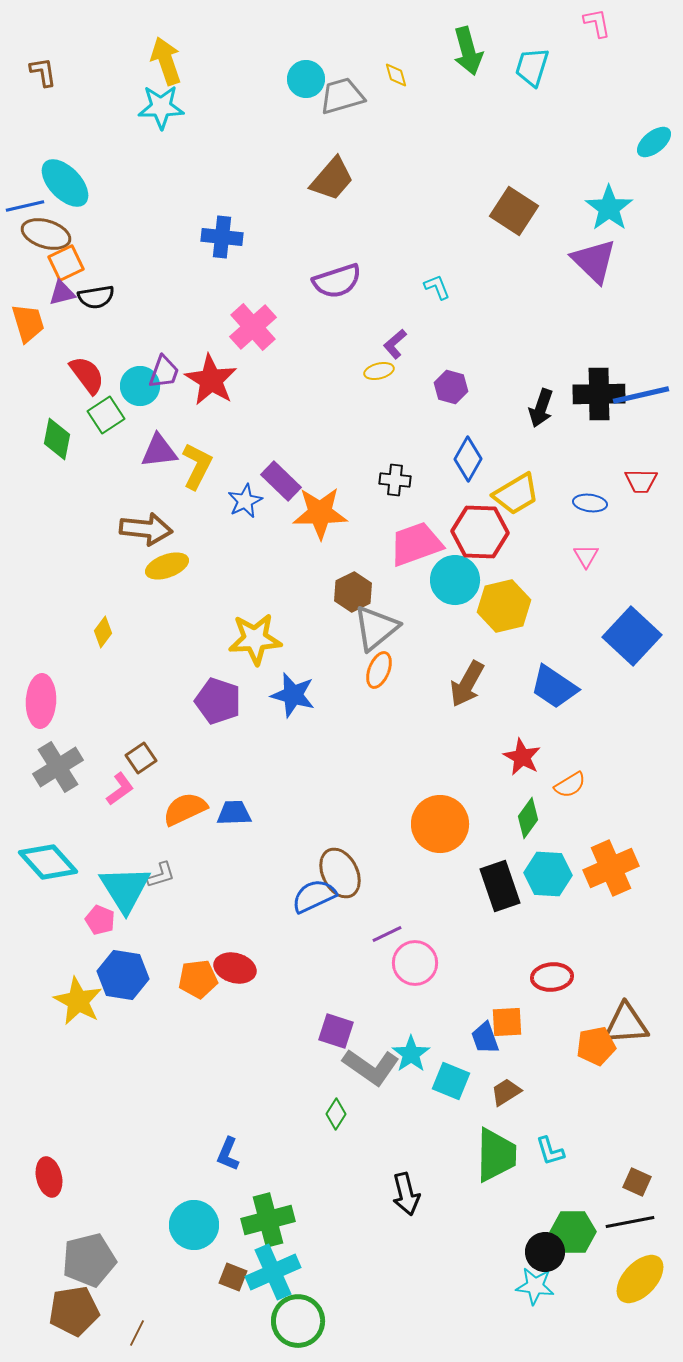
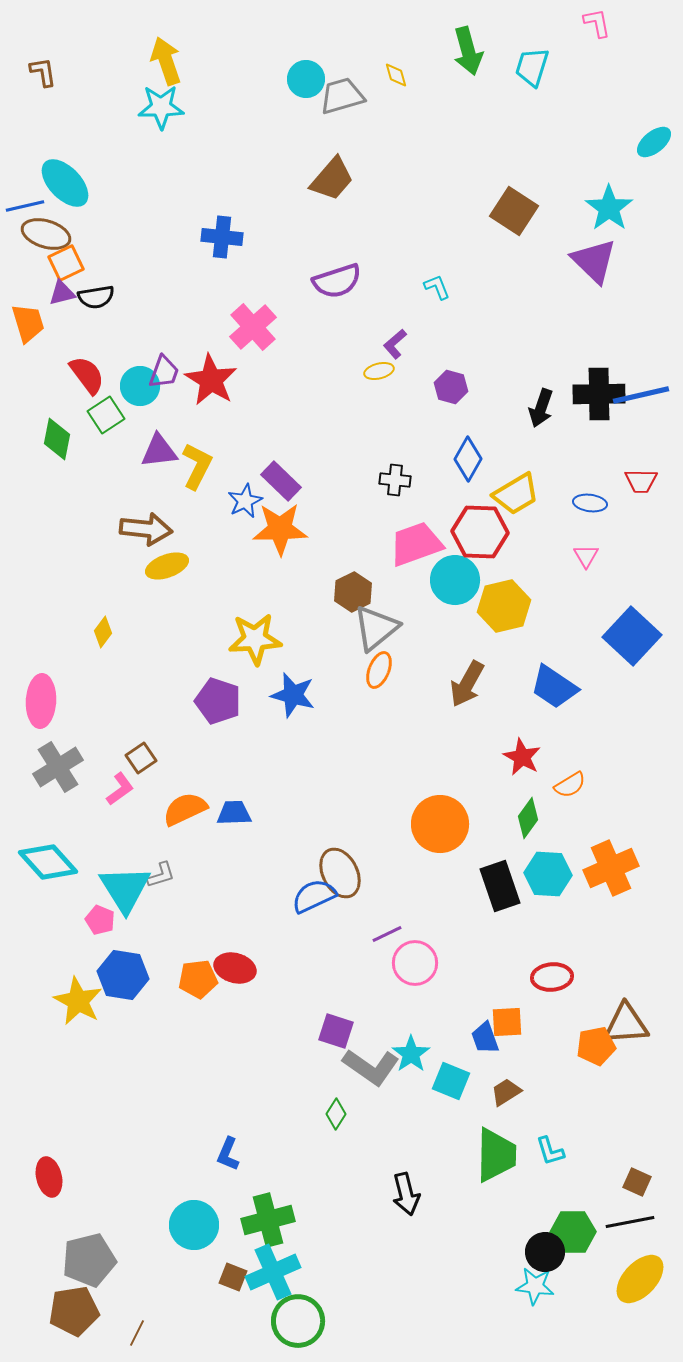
orange star at (320, 513): moved 40 px left, 16 px down
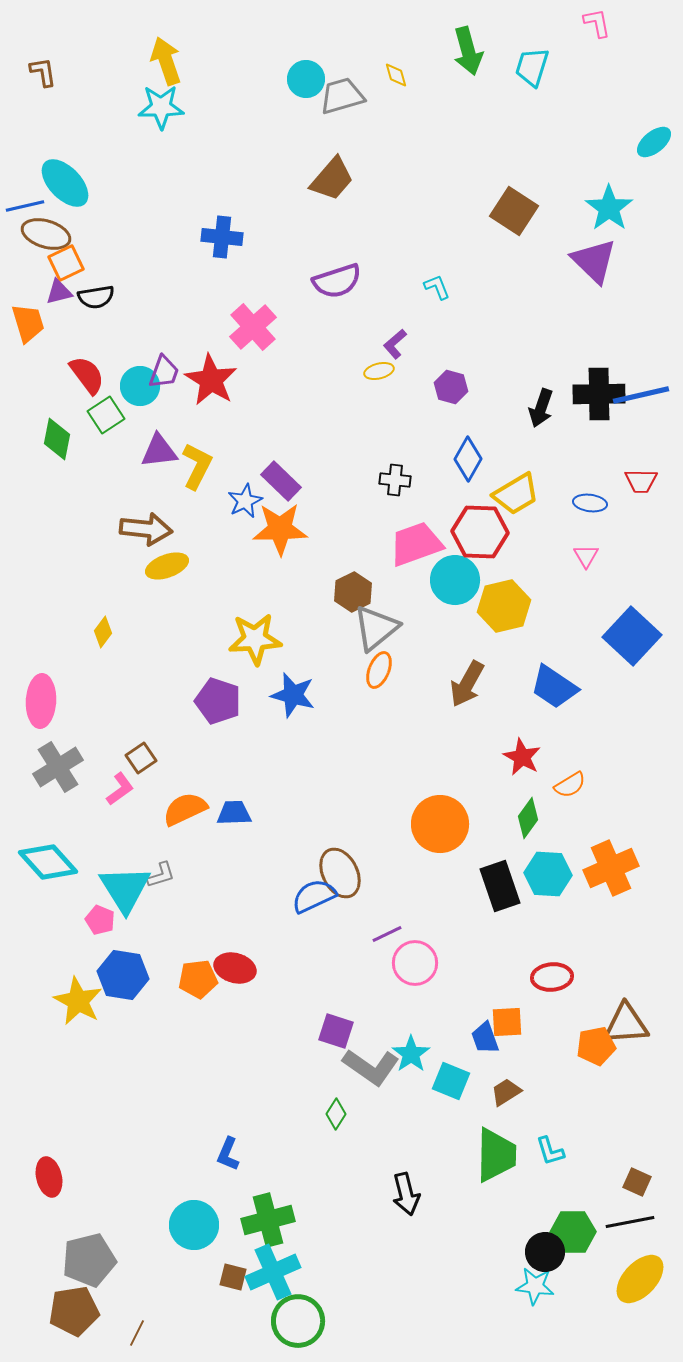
purple triangle at (62, 293): moved 3 px left, 1 px up
brown square at (233, 1277): rotated 8 degrees counterclockwise
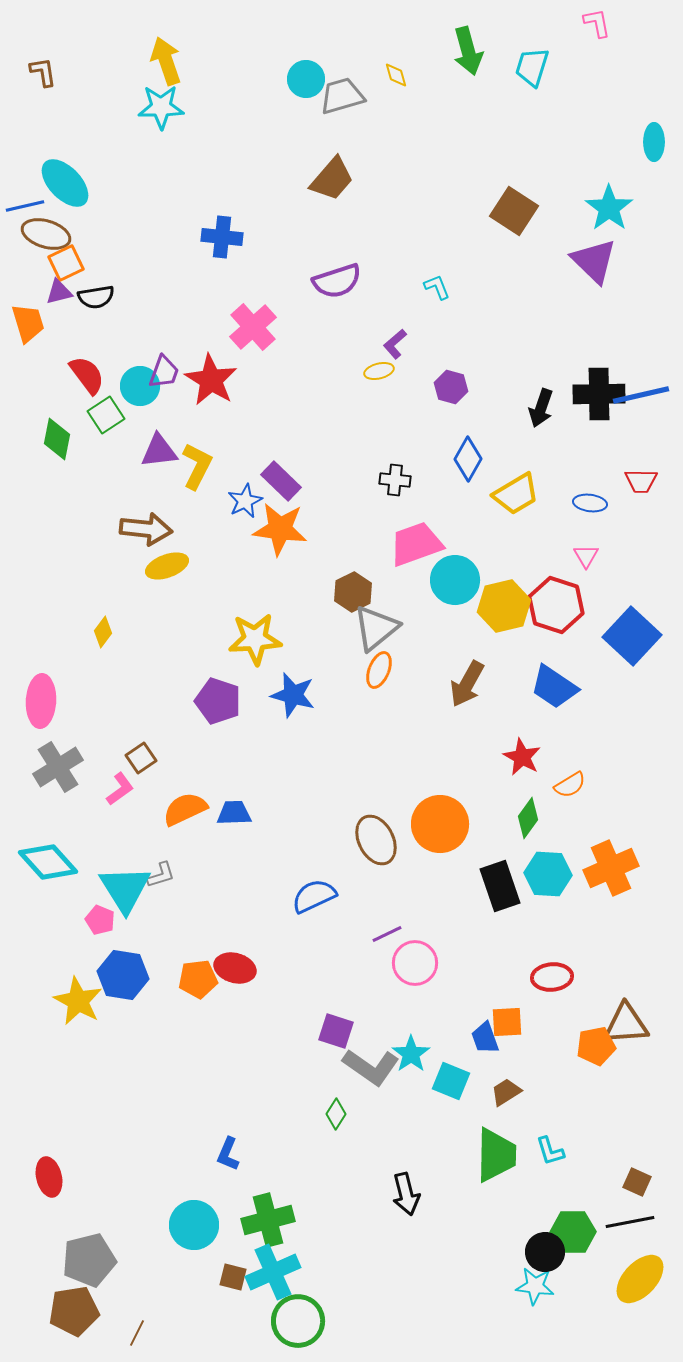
cyan ellipse at (654, 142): rotated 51 degrees counterclockwise
orange star at (280, 529): rotated 8 degrees clockwise
red hexagon at (480, 532): moved 76 px right, 73 px down; rotated 16 degrees clockwise
brown ellipse at (340, 873): moved 36 px right, 33 px up
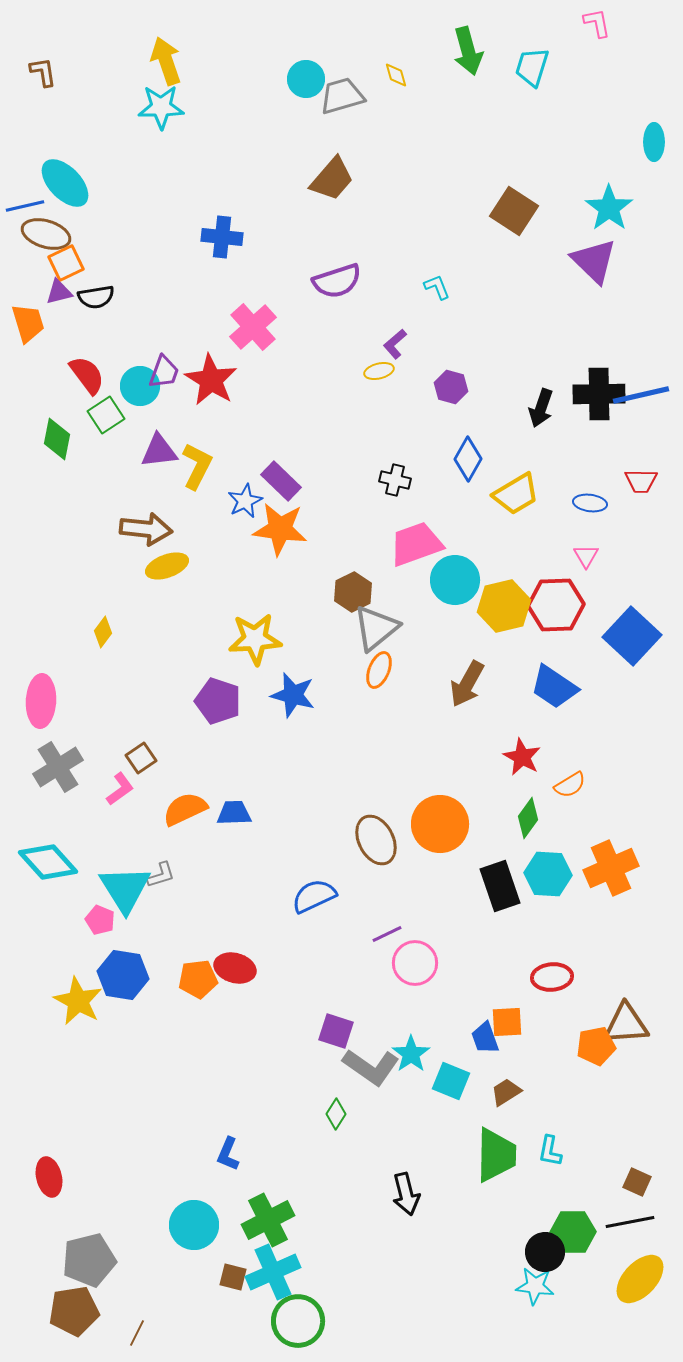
black cross at (395, 480): rotated 8 degrees clockwise
red hexagon at (556, 605): rotated 20 degrees counterclockwise
cyan L-shape at (550, 1151): rotated 28 degrees clockwise
green cross at (268, 1220): rotated 12 degrees counterclockwise
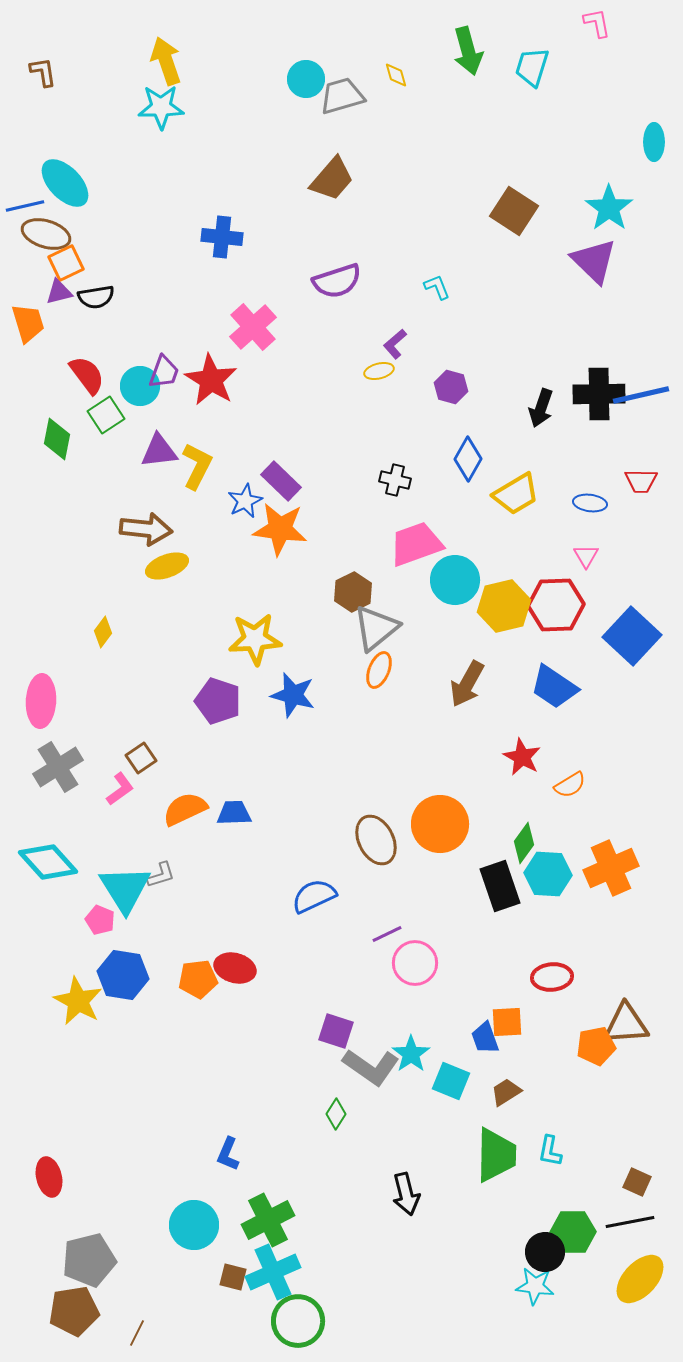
green diamond at (528, 818): moved 4 px left, 25 px down
